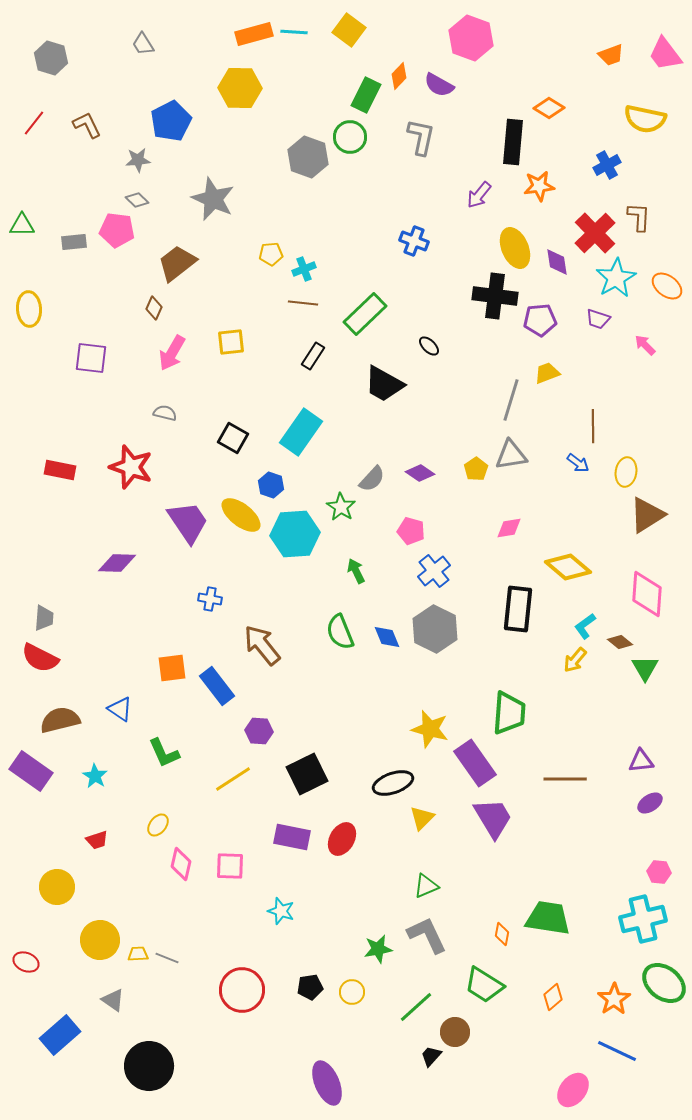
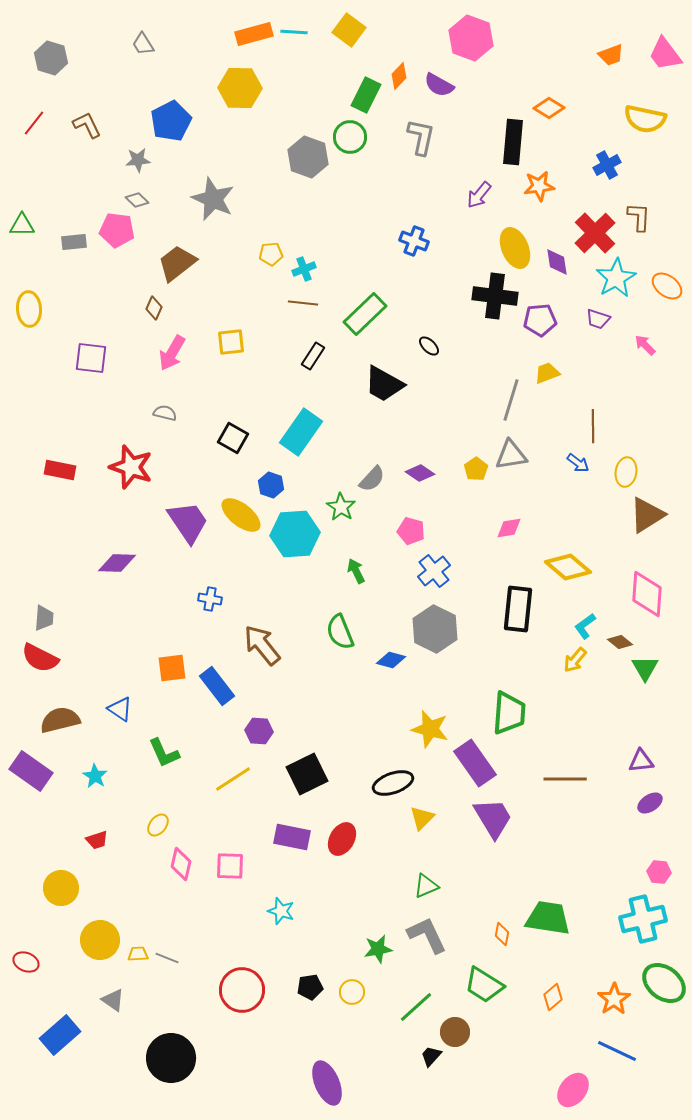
blue diamond at (387, 637): moved 4 px right, 23 px down; rotated 52 degrees counterclockwise
yellow circle at (57, 887): moved 4 px right, 1 px down
black circle at (149, 1066): moved 22 px right, 8 px up
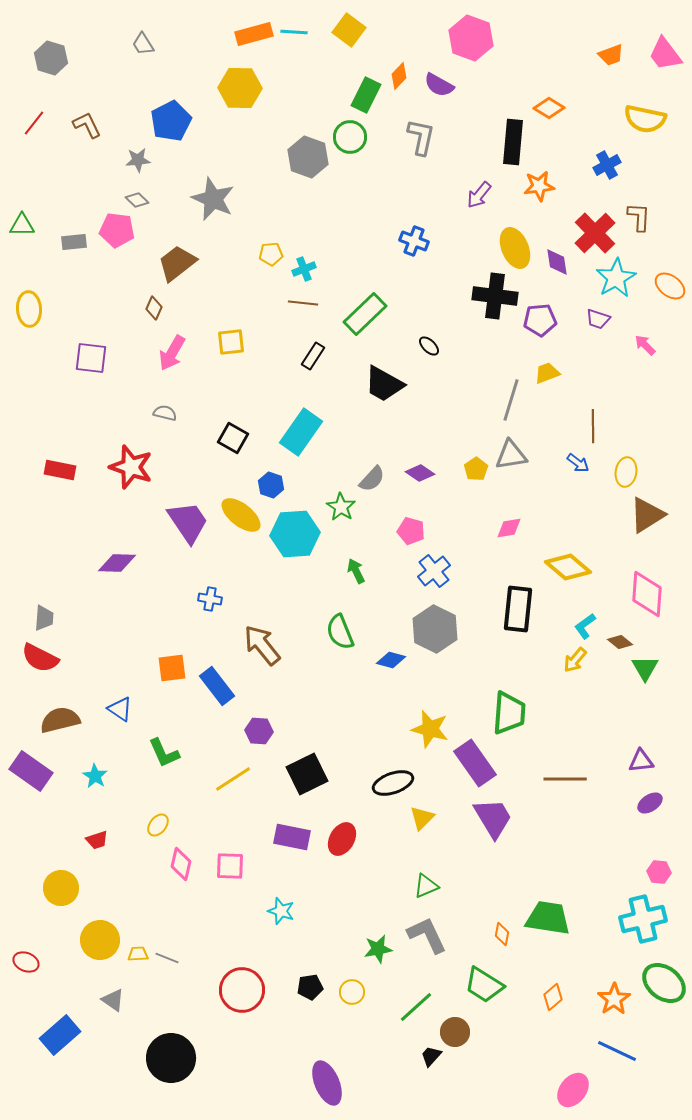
orange ellipse at (667, 286): moved 3 px right
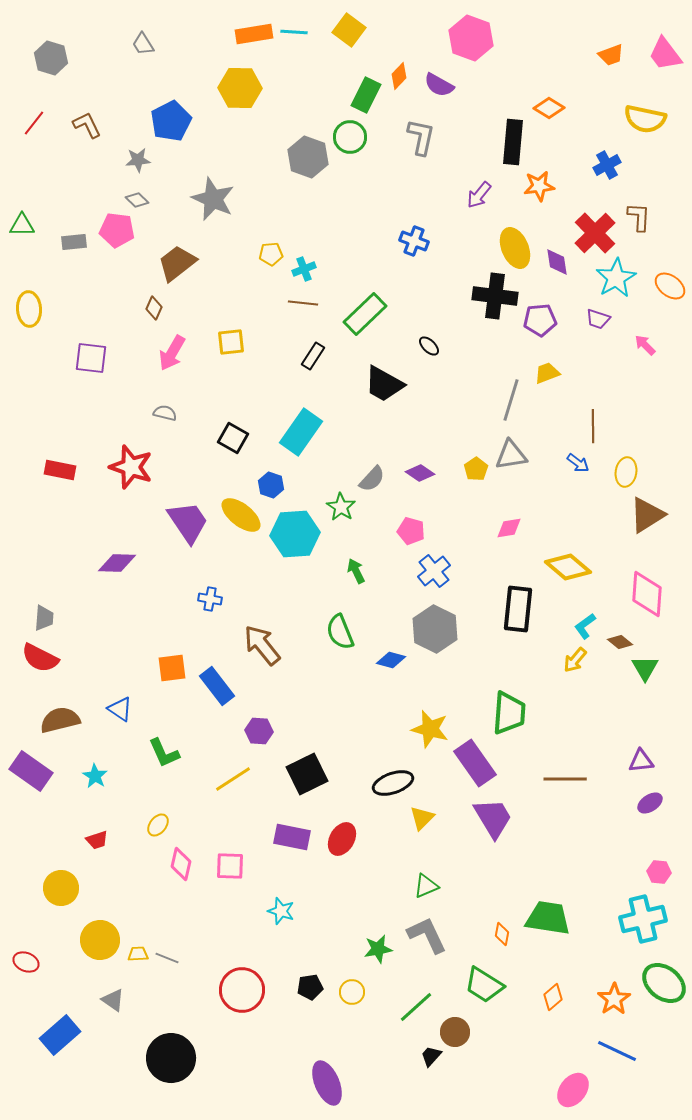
orange rectangle at (254, 34): rotated 6 degrees clockwise
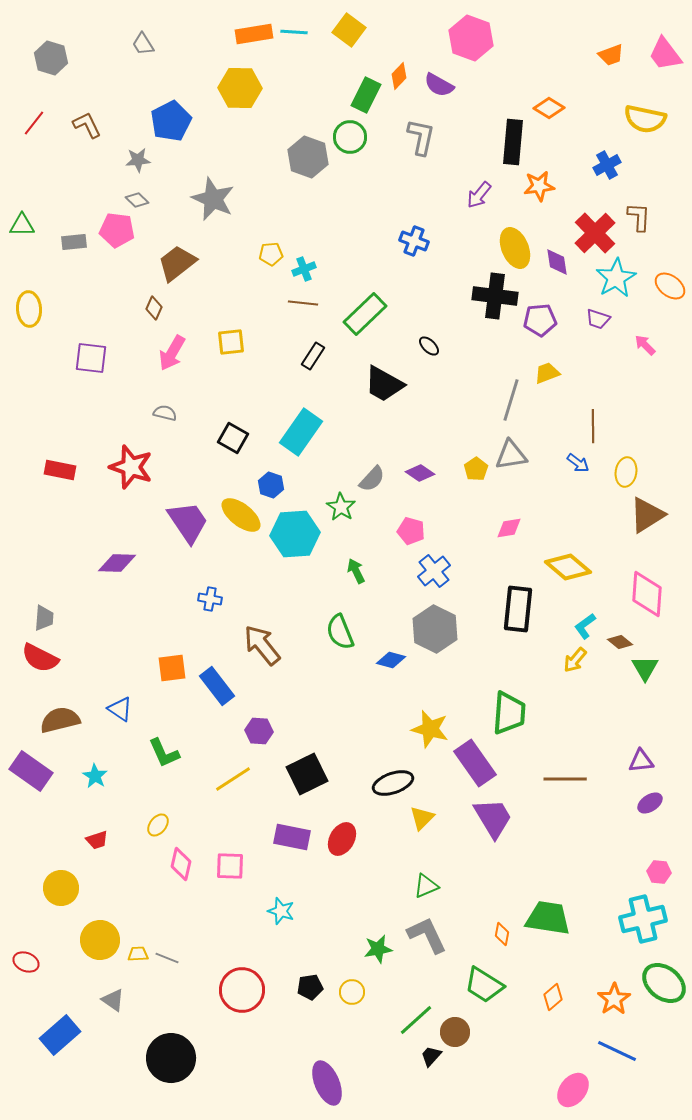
green line at (416, 1007): moved 13 px down
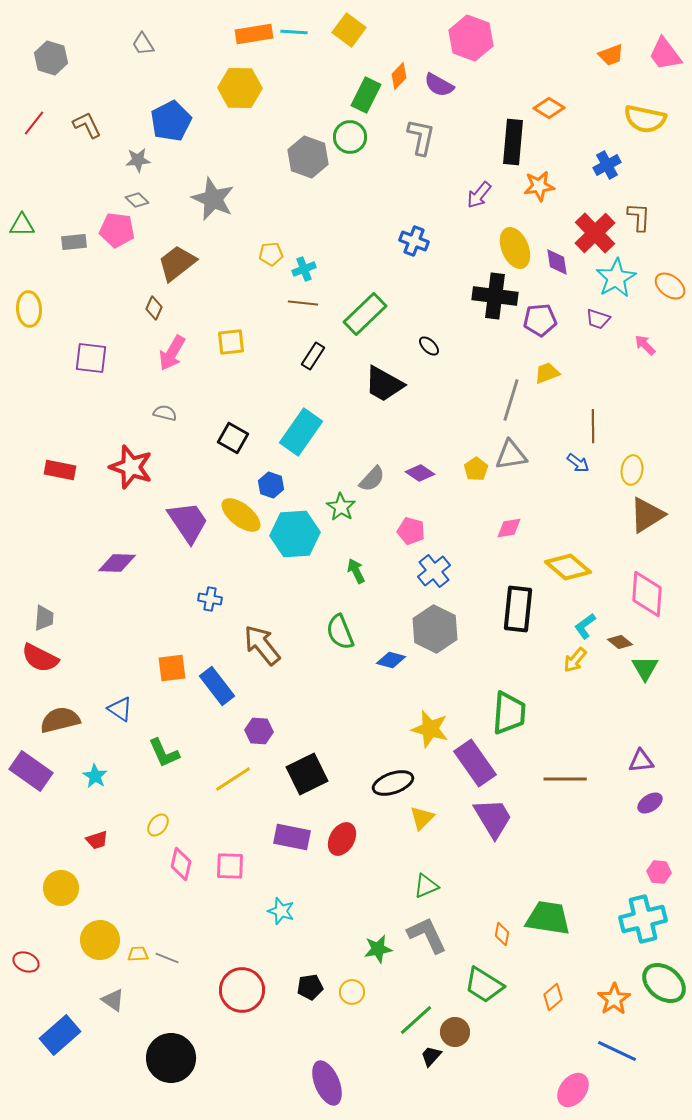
yellow ellipse at (626, 472): moved 6 px right, 2 px up
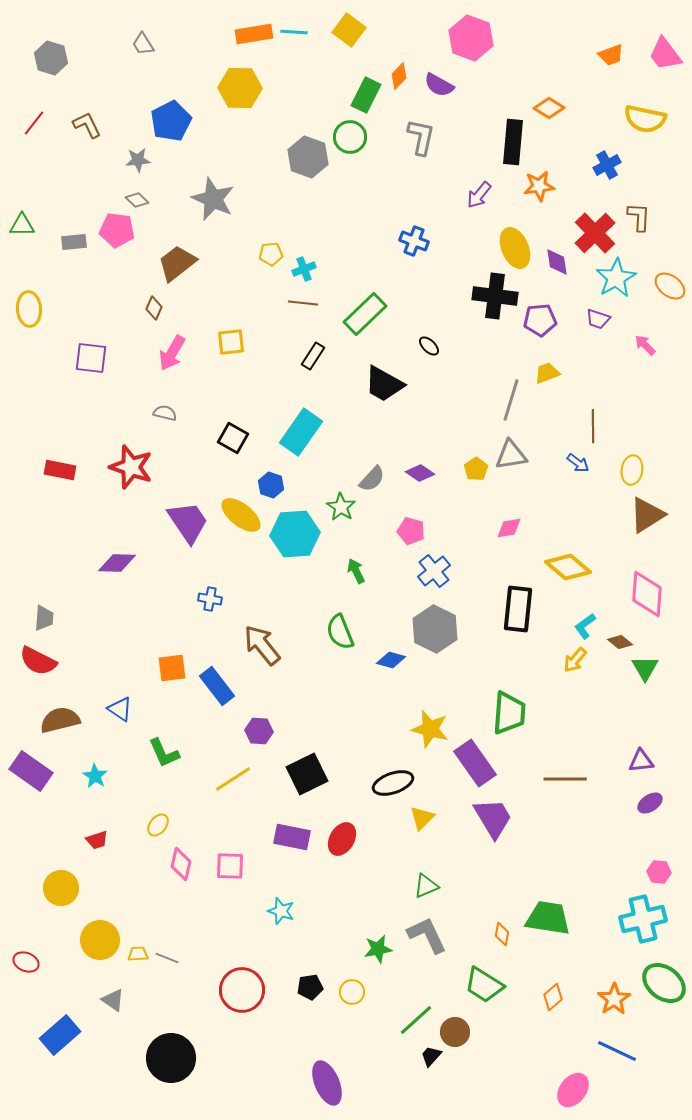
red semicircle at (40, 658): moved 2 px left, 3 px down
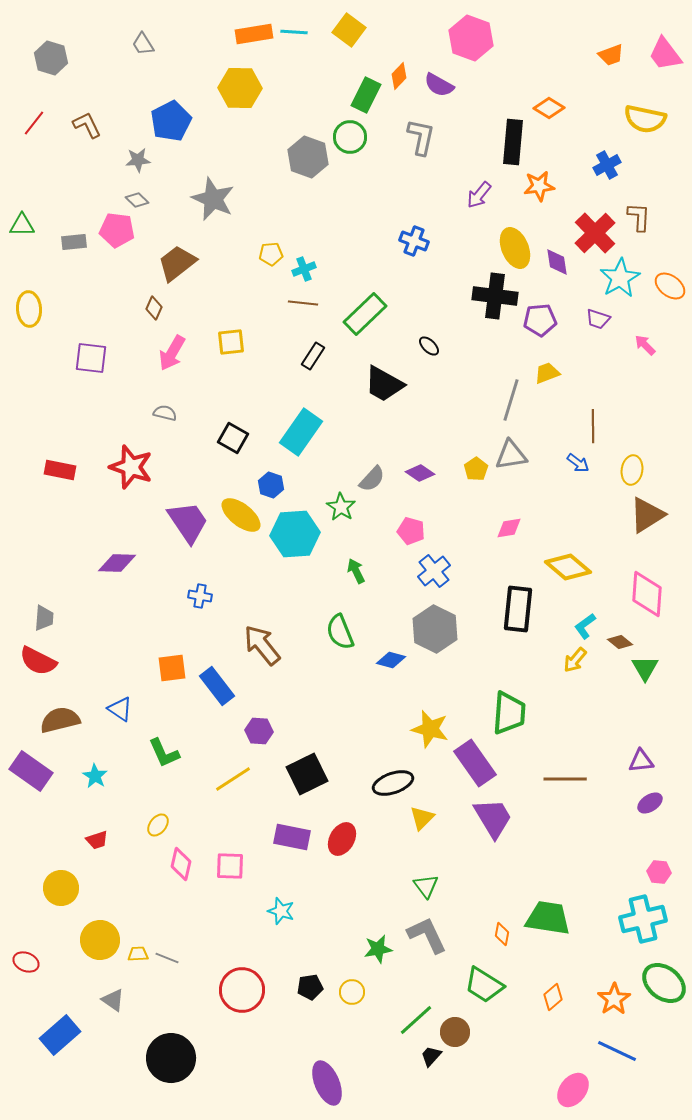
cyan star at (616, 278): moved 4 px right
blue cross at (210, 599): moved 10 px left, 3 px up
green triangle at (426, 886): rotated 44 degrees counterclockwise
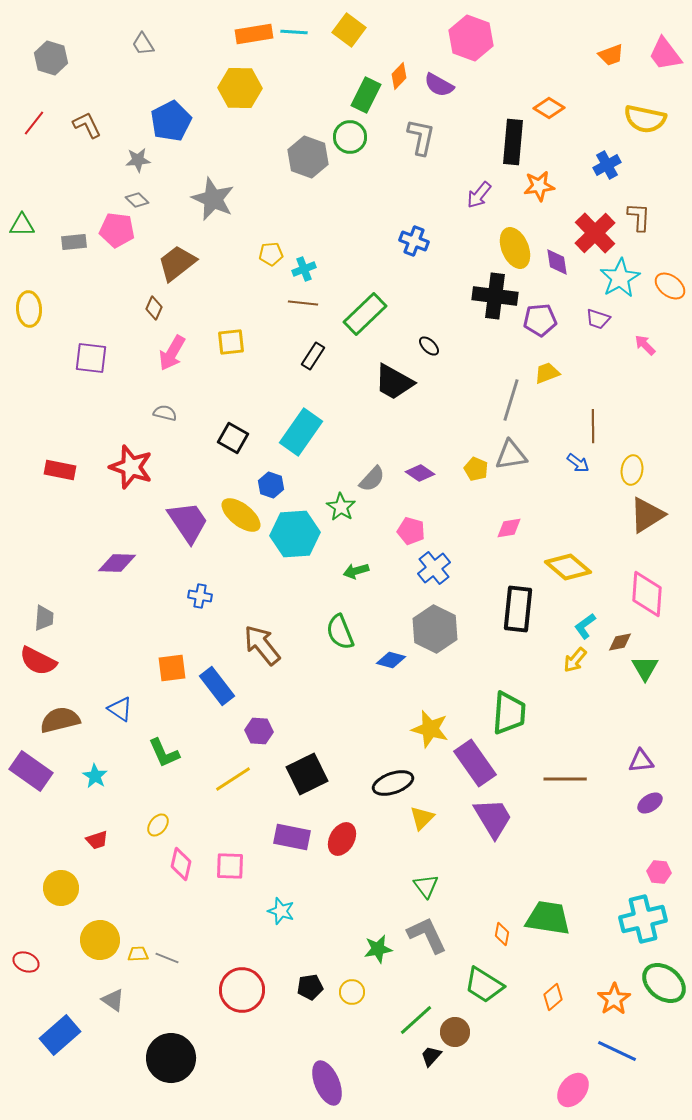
black trapezoid at (384, 384): moved 10 px right, 2 px up
yellow pentagon at (476, 469): rotated 15 degrees counterclockwise
green arrow at (356, 571): rotated 80 degrees counterclockwise
blue cross at (434, 571): moved 3 px up
brown diamond at (620, 642): rotated 50 degrees counterclockwise
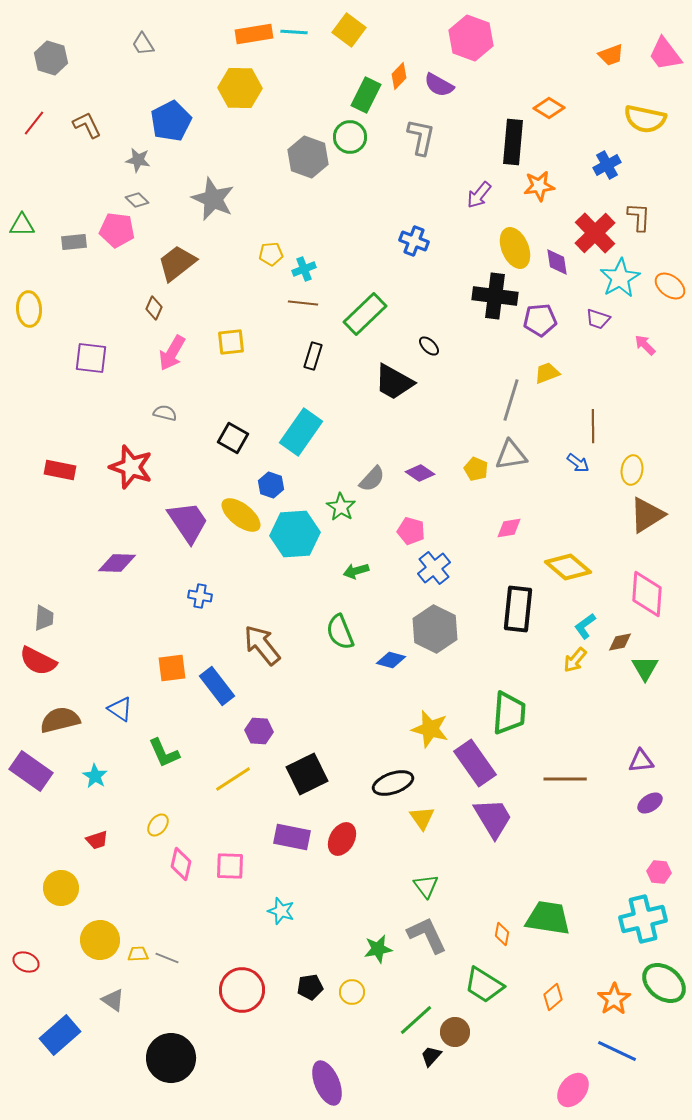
gray star at (138, 160): rotated 15 degrees clockwise
black rectangle at (313, 356): rotated 16 degrees counterclockwise
yellow triangle at (422, 818): rotated 20 degrees counterclockwise
